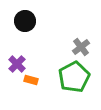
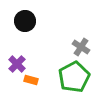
gray cross: rotated 18 degrees counterclockwise
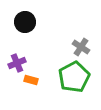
black circle: moved 1 px down
purple cross: moved 1 px up; rotated 24 degrees clockwise
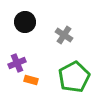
gray cross: moved 17 px left, 12 px up
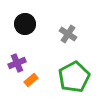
black circle: moved 2 px down
gray cross: moved 4 px right, 1 px up
orange rectangle: rotated 56 degrees counterclockwise
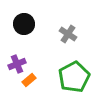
black circle: moved 1 px left
purple cross: moved 1 px down
orange rectangle: moved 2 px left
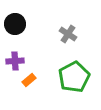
black circle: moved 9 px left
purple cross: moved 2 px left, 3 px up; rotated 18 degrees clockwise
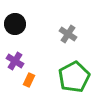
purple cross: rotated 36 degrees clockwise
orange rectangle: rotated 24 degrees counterclockwise
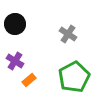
orange rectangle: rotated 24 degrees clockwise
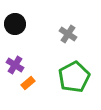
purple cross: moved 4 px down
orange rectangle: moved 1 px left, 3 px down
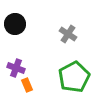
purple cross: moved 1 px right, 3 px down; rotated 12 degrees counterclockwise
orange rectangle: moved 1 px left, 2 px down; rotated 72 degrees counterclockwise
